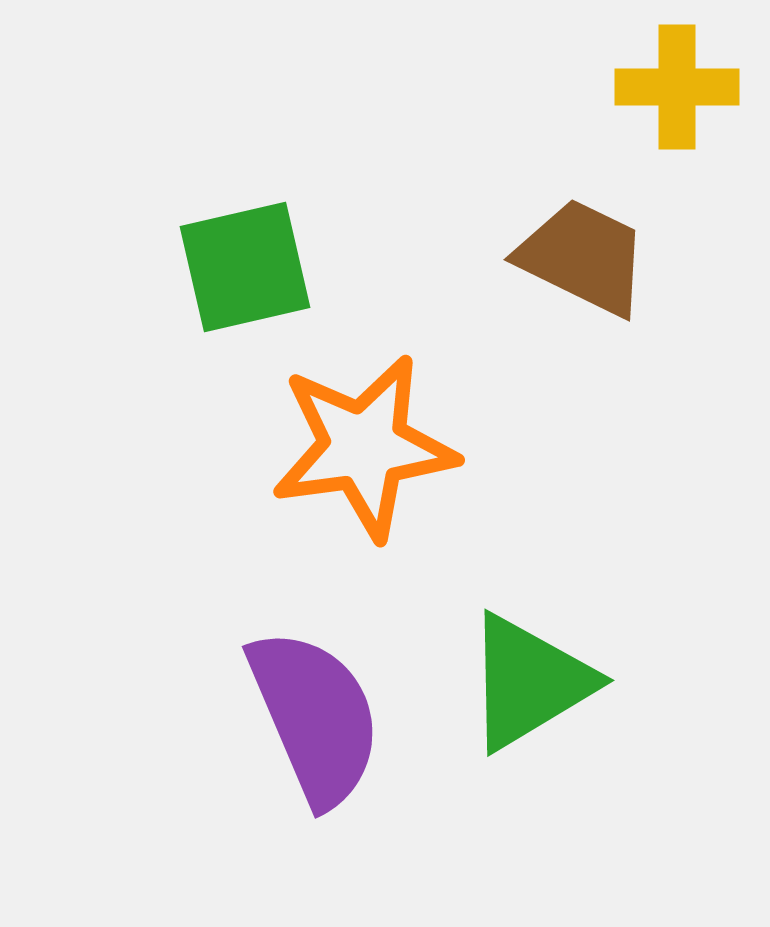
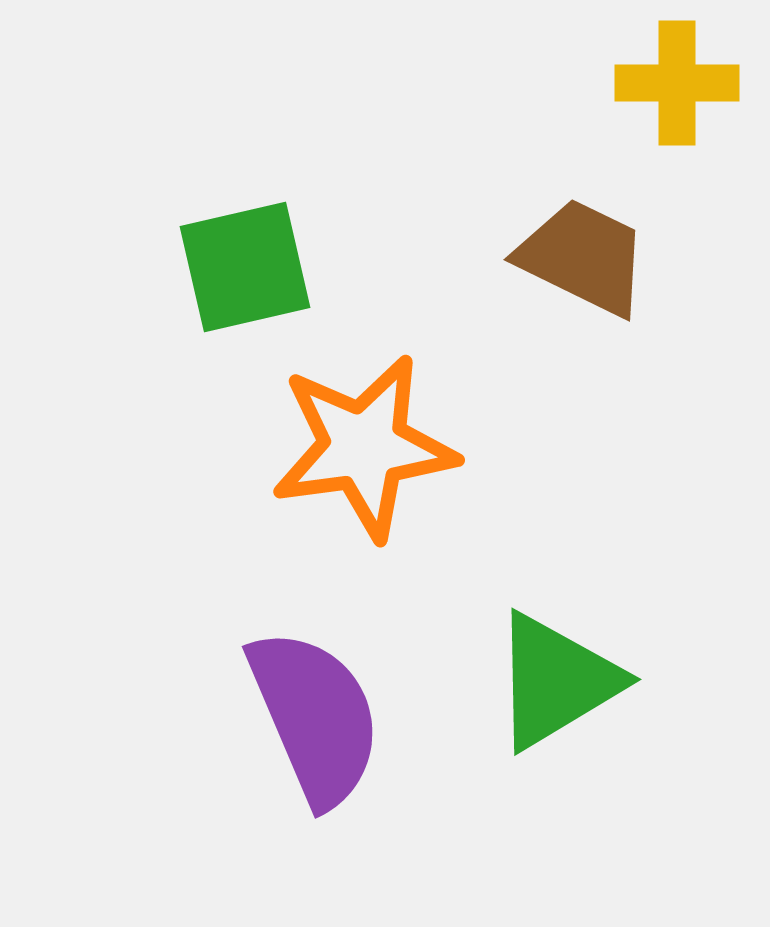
yellow cross: moved 4 px up
green triangle: moved 27 px right, 1 px up
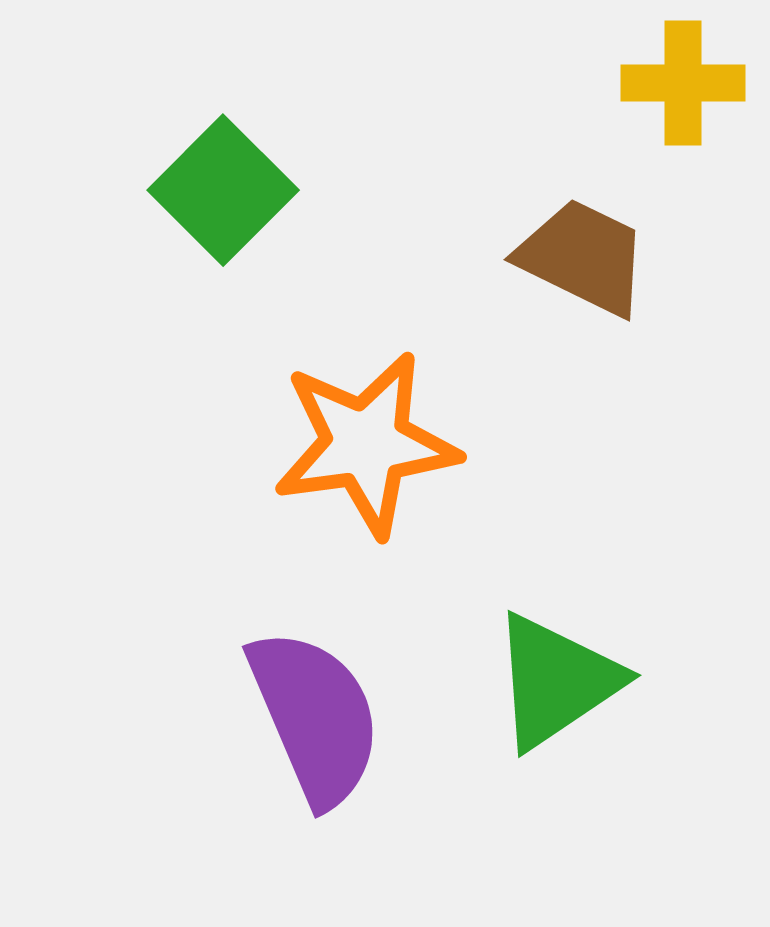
yellow cross: moved 6 px right
green square: moved 22 px left, 77 px up; rotated 32 degrees counterclockwise
orange star: moved 2 px right, 3 px up
green triangle: rotated 3 degrees counterclockwise
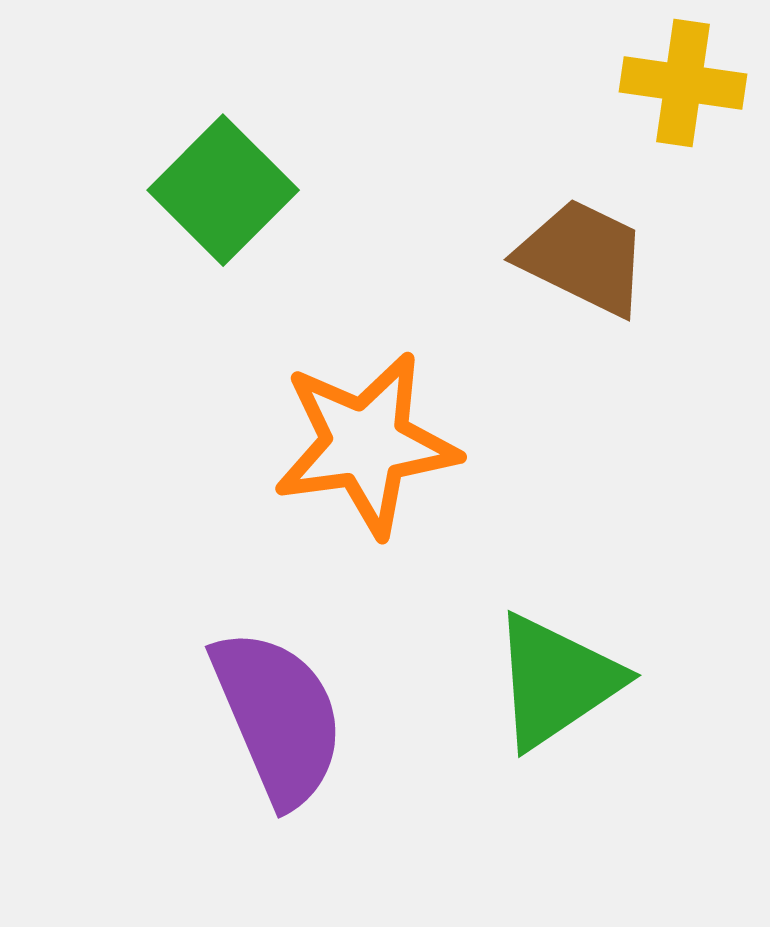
yellow cross: rotated 8 degrees clockwise
purple semicircle: moved 37 px left
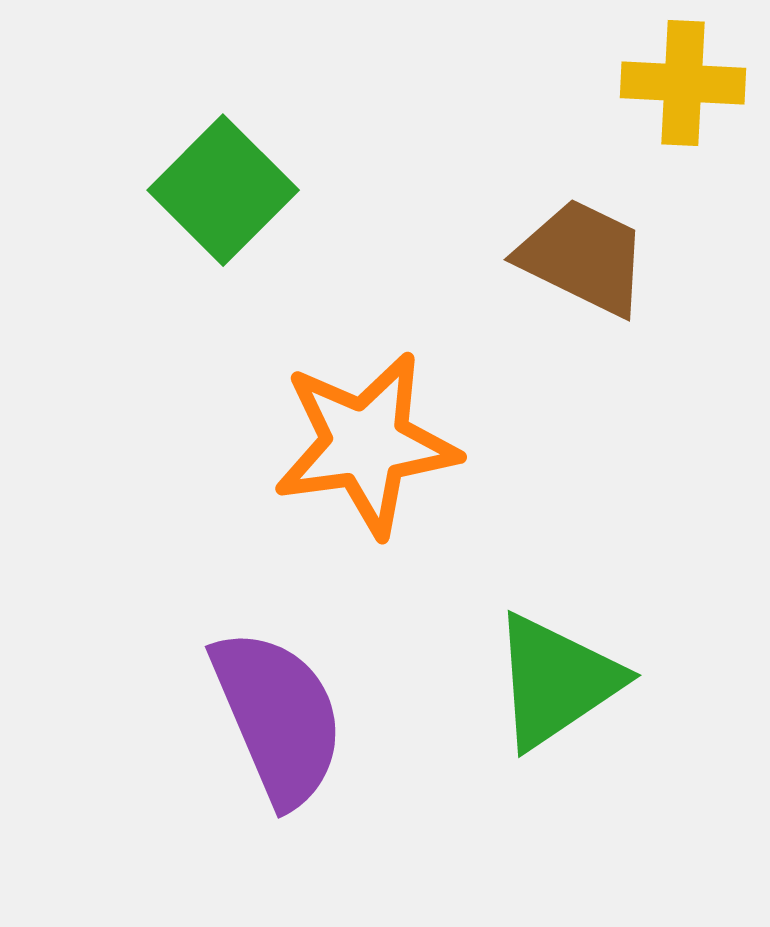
yellow cross: rotated 5 degrees counterclockwise
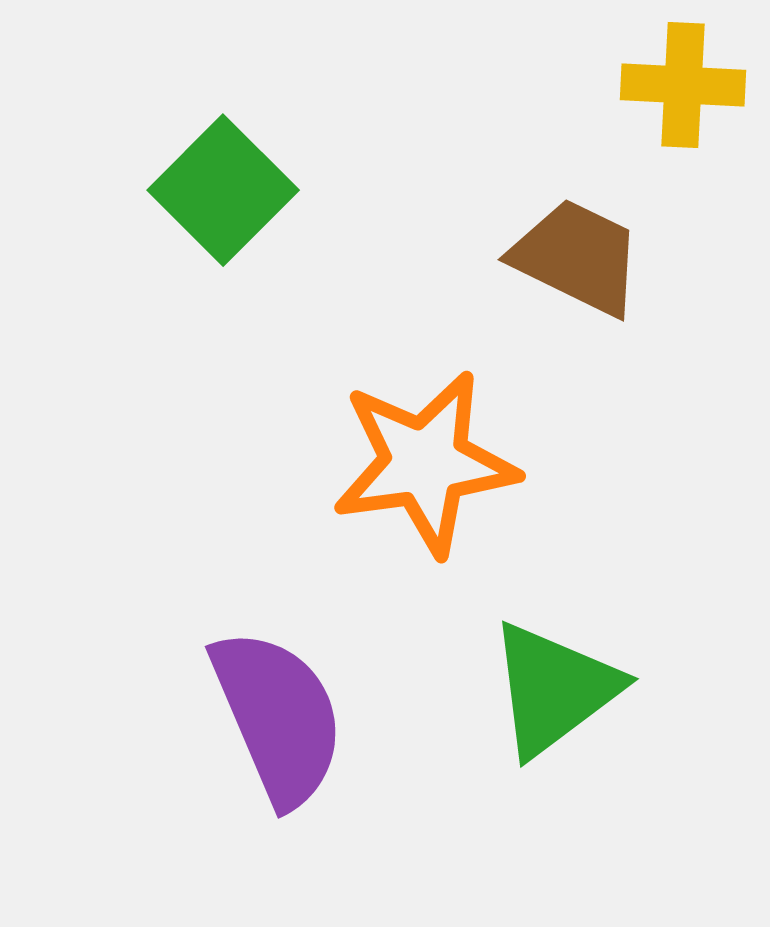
yellow cross: moved 2 px down
brown trapezoid: moved 6 px left
orange star: moved 59 px right, 19 px down
green triangle: moved 2 px left, 8 px down; rotated 3 degrees counterclockwise
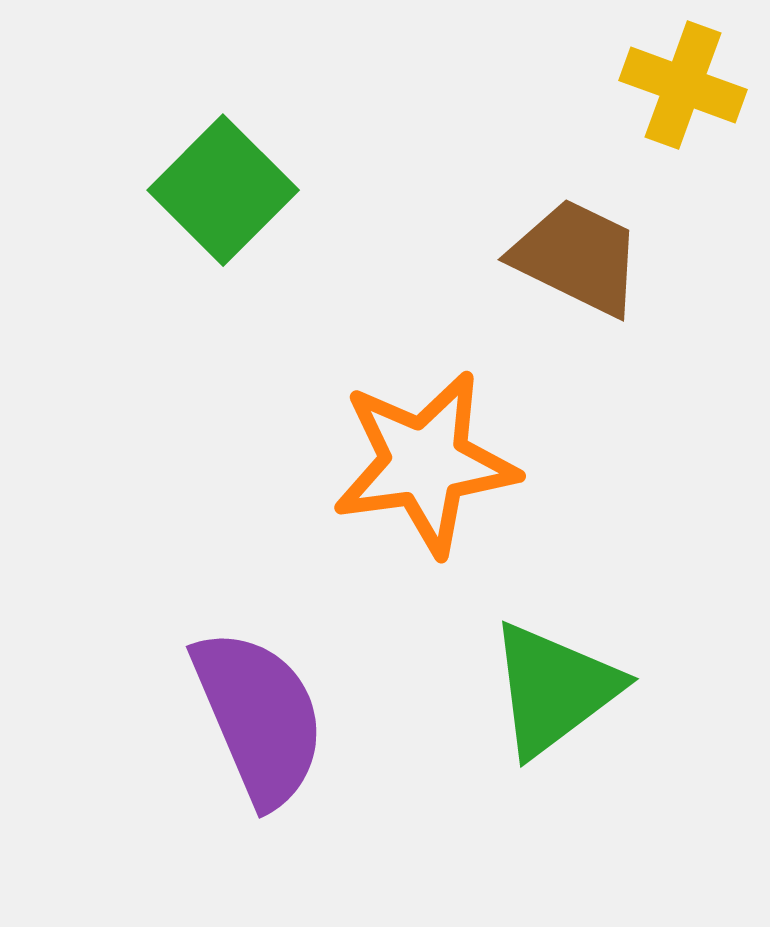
yellow cross: rotated 17 degrees clockwise
purple semicircle: moved 19 px left
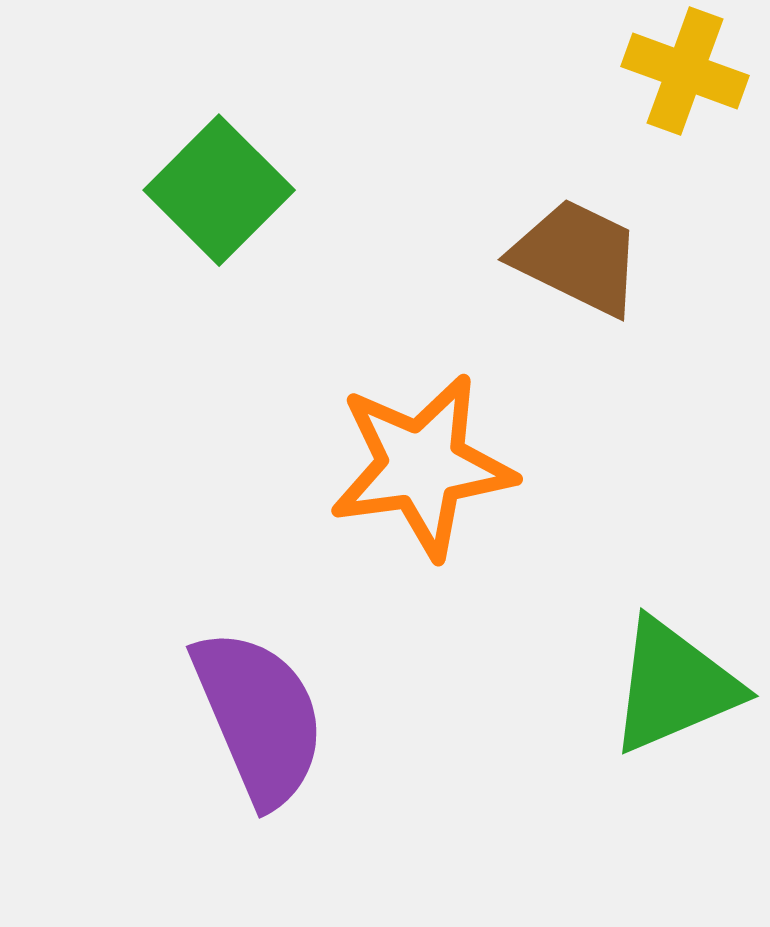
yellow cross: moved 2 px right, 14 px up
green square: moved 4 px left
orange star: moved 3 px left, 3 px down
green triangle: moved 120 px right, 3 px up; rotated 14 degrees clockwise
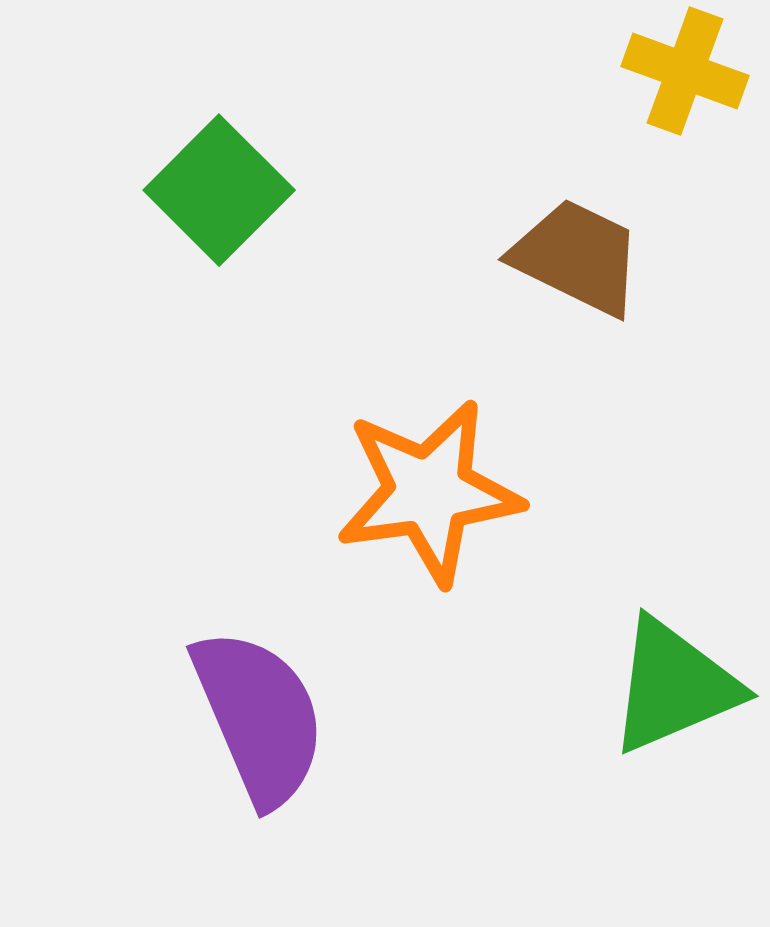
orange star: moved 7 px right, 26 px down
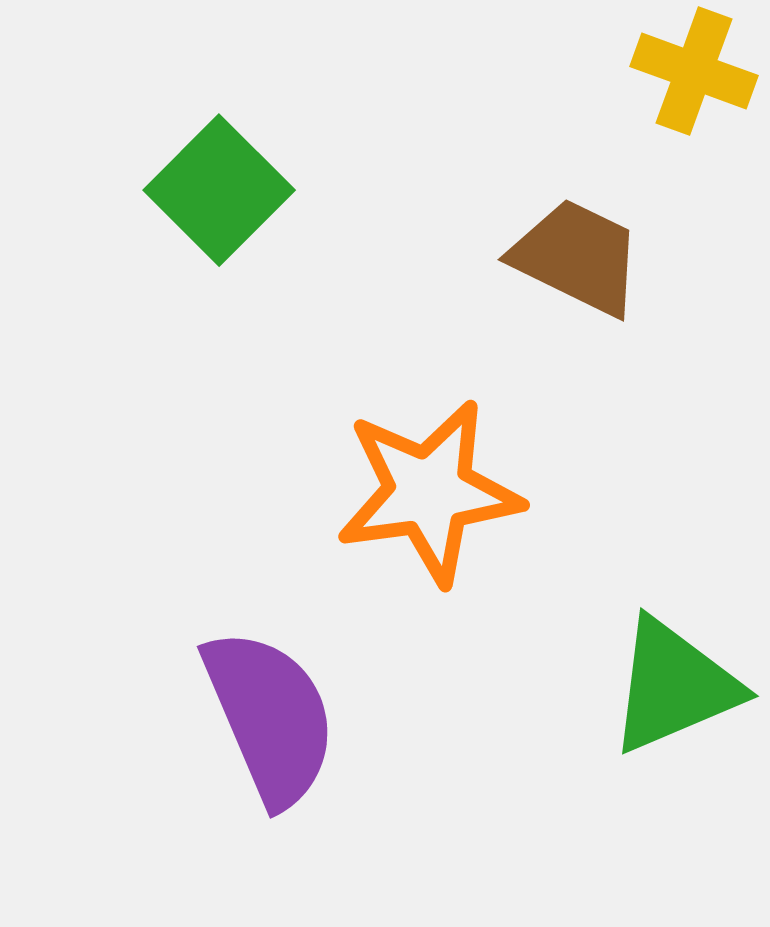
yellow cross: moved 9 px right
purple semicircle: moved 11 px right
